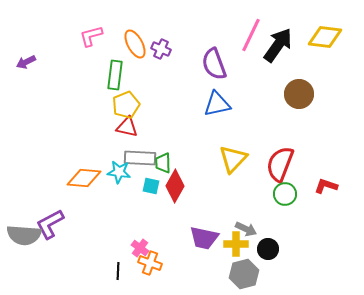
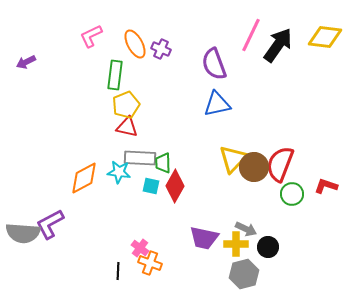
pink L-shape: rotated 10 degrees counterclockwise
brown circle: moved 45 px left, 73 px down
orange diamond: rotated 32 degrees counterclockwise
green circle: moved 7 px right
gray semicircle: moved 1 px left, 2 px up
black circle: moved 2 px up
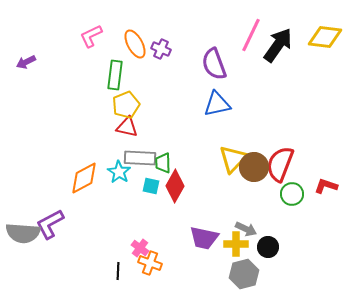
cyan star: rotated 25 degrees clockwise
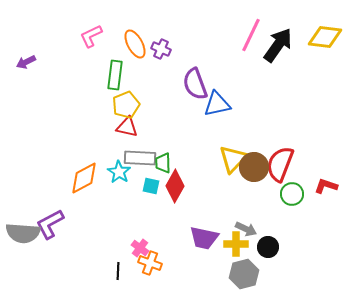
purple semicircle: moved 19 px left, 20 px down
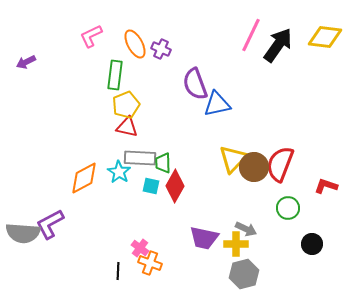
green circle: moved 4 px left, 14 px down
black circle: moved 44 px right, 3 px up
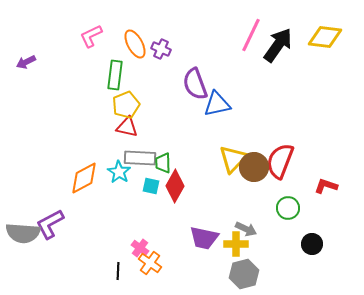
red semicircle: moved 3 px up
orange cross: rotated 15 degrees clockwise
